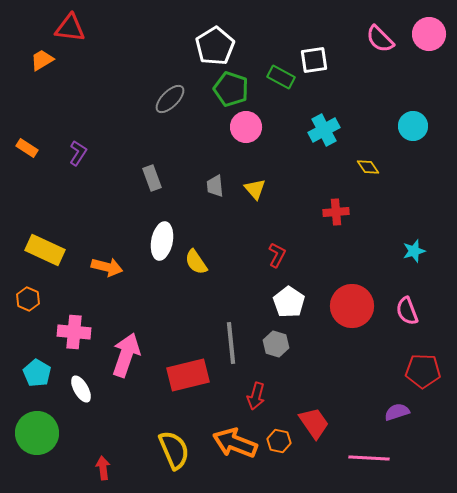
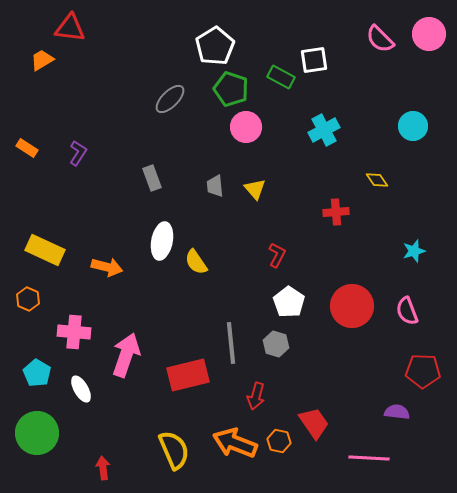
yellow diamond at (368, 167): moved 9 px right, 13 px down
purple semicircle at (397, 412): rotated 25 degrees clockwise
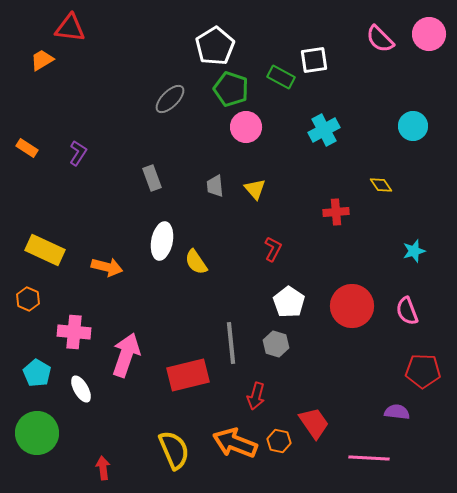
yellow diamond at (377, 180): moved 4 px right, 5 px down
red L-shape at (277, 255): moved 4 px left, 6 px up
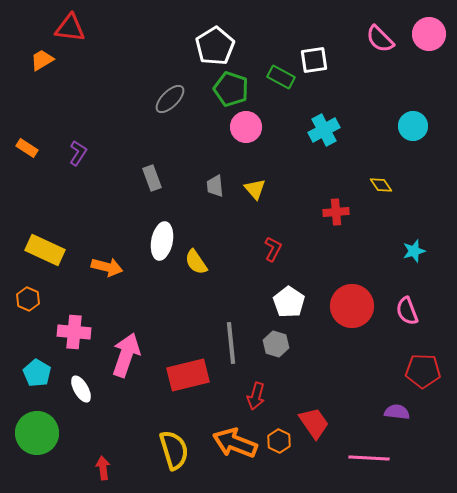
orange hexagon at (279, 441): rotated 15 degrees clockwise
yellow semicircle at (174, 450): rotated 6 degrees clockwise
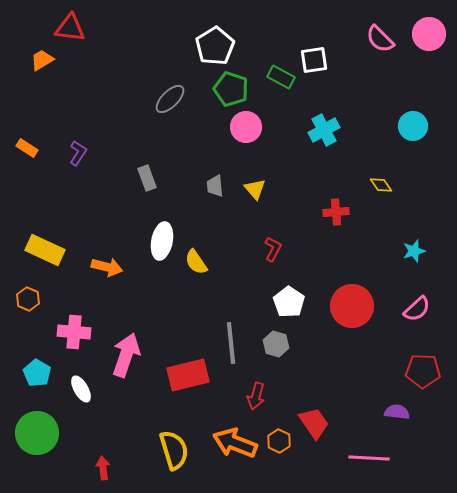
gray rectangle at (152, 178): moved 5 px left
pink semicircle at (407, 311): moved 10 px right, 2 px up; rotated 112 degrees counterclockwise
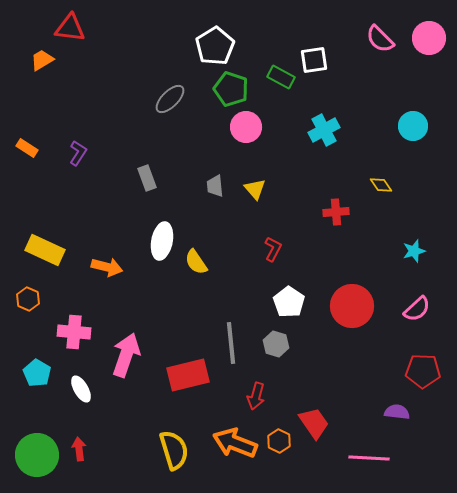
pink circle at (429, 34): moved 4 px down
green circle at (37, 433): moved 22 px down
red arrow at (103, 468): moved 24 px left, 19 px up
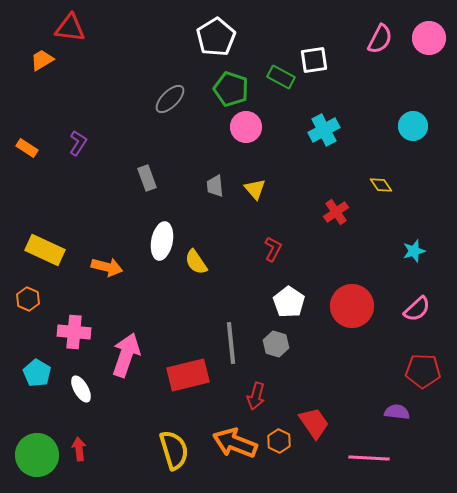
pink semicircle at (380, 39): rotated 108 degrees counterclockwise
white pentagon at (215, 46): moved 1 px right, 9 px up
purple L-shape at (78, 153): moved 10 px up
red cross at (336, 212): rotated 30 degrees counterclockwise
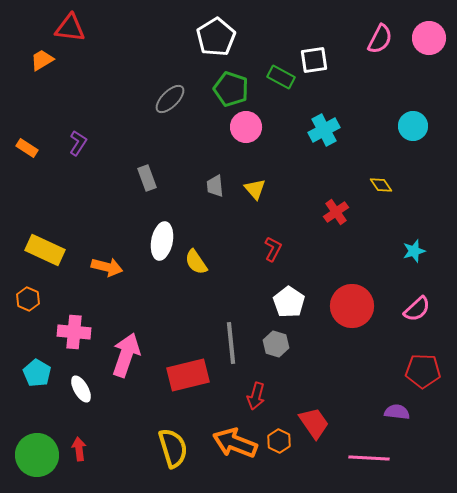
yellow semicircle at (174, 450): moved 1 px left, 2 px up
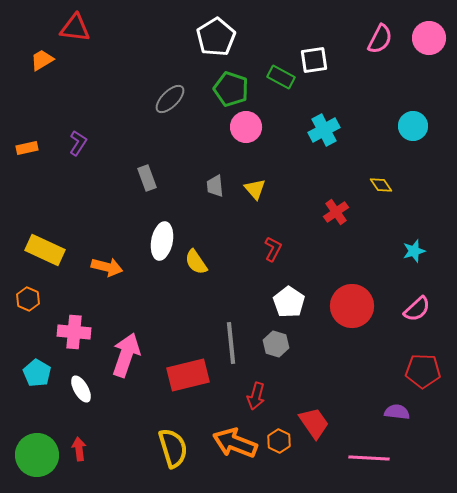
red triangle at (70, 28): moved 5 px right
orange rectangle at (27, 148): rotated 45 degrees counterclockwise
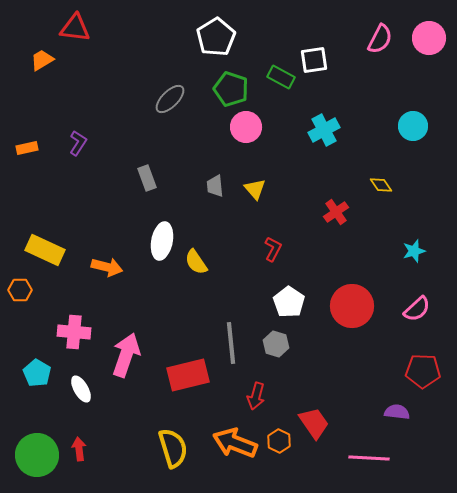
orange hexagon at (28, 299): moved 8 px left, 9 px up; rotated 25 degrees counterclockwise
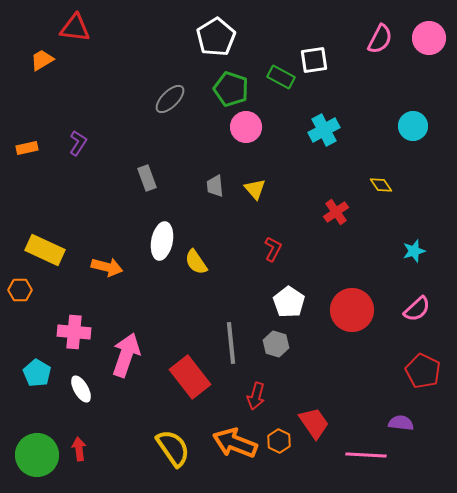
red circle at (352, 306): moved 4 px down
red pentagon at (423, 371): rotated 24 degrees clockwise
red rectangle at (188, 375): moved 2 px right, 2 px down; rotated 66 degrees clockwise
purple semicircle at (397, 412): moved 4 px right, 11 px down
yellow semicircle at (173, 448): rotated 18 degrees counterclockwise
pink line at (369, 458): moved 3 px left, 3 px up
